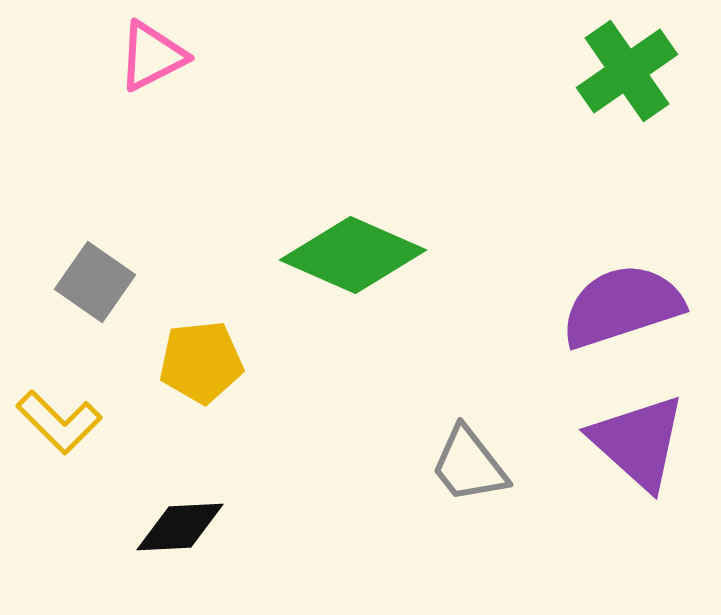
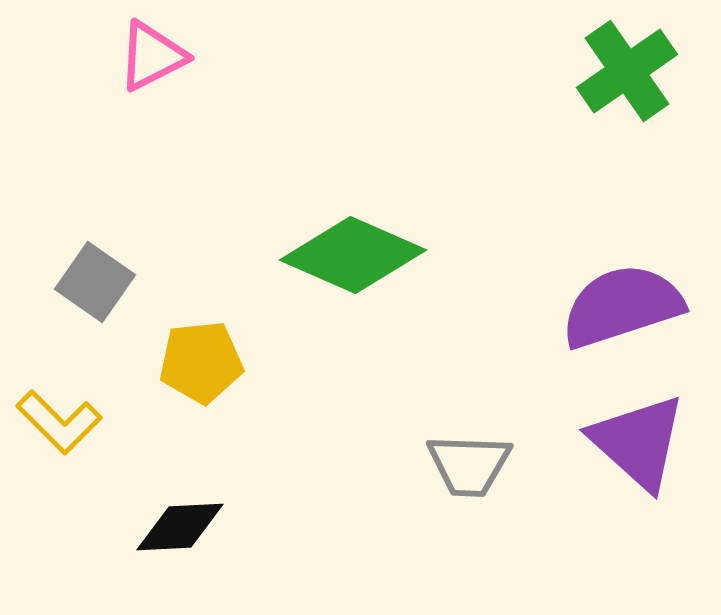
gray trapezoid: rotated 50 degrees counterclockwise
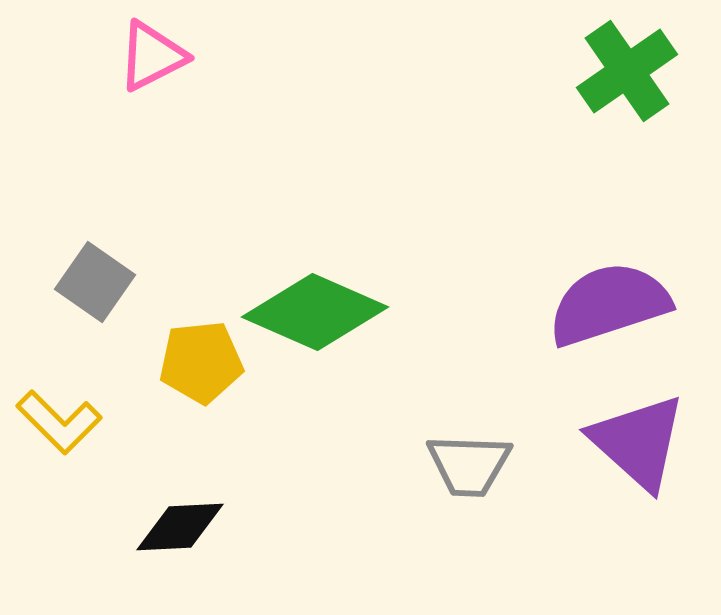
green diamond: moved 38 px left, 57 px down
purple semicircle: moved 13 px left, 2 px up
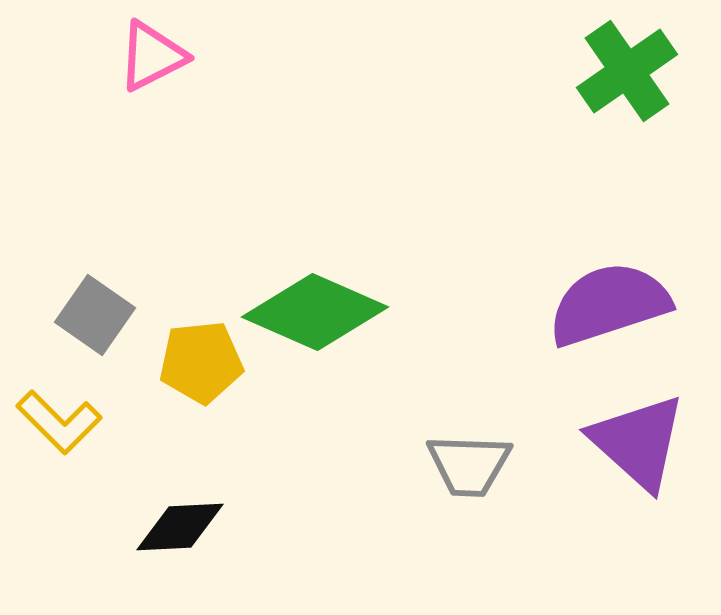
gray square: moved 33 px down
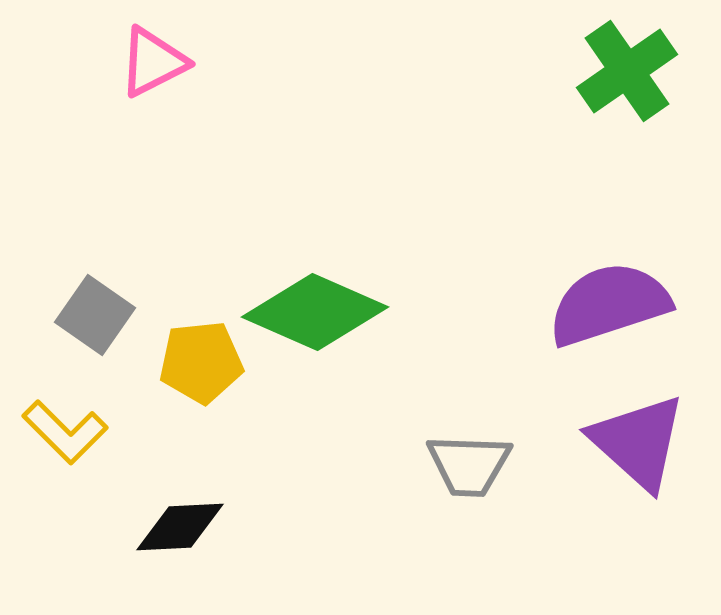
pink triangle: moved 1 px right, 6 px down
yellow L-shape: moved 6 px right, 10 px down
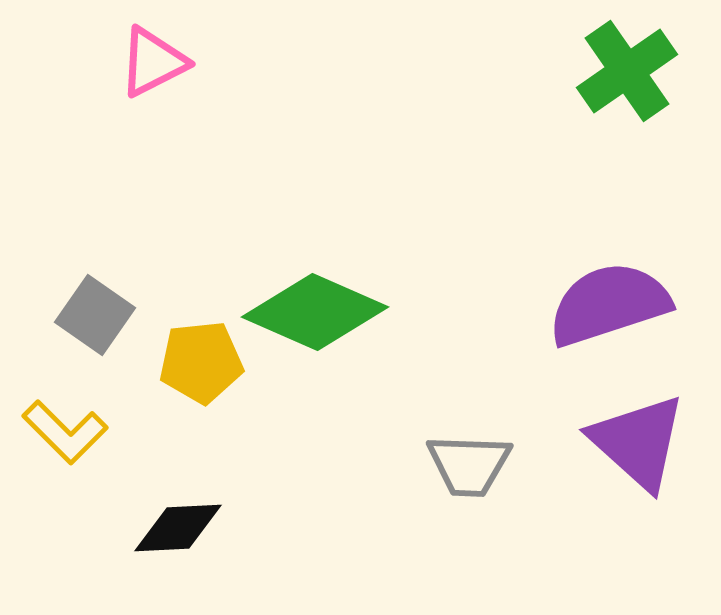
black diamond: moved 2 px left, 1 px down
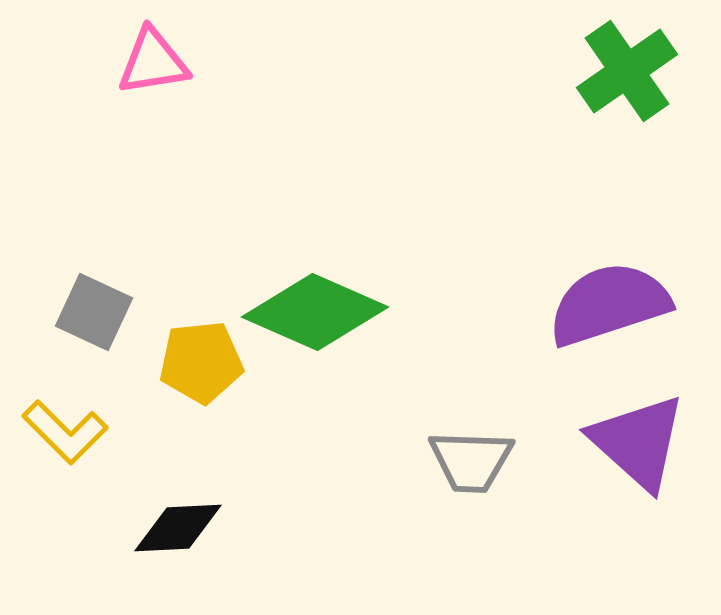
pink triangle: rotated 18 degrees clockwise
gray square: moved 1 px left, 3 px up; rotated 10 degrees counterclockwise
gray trapezoid: moved 2 px right, 4 px up
